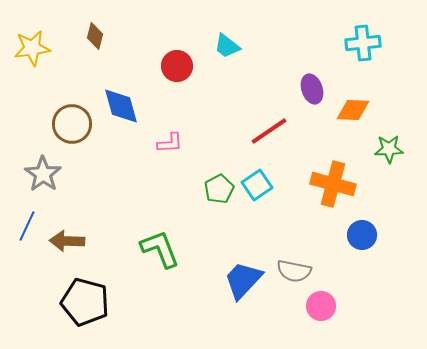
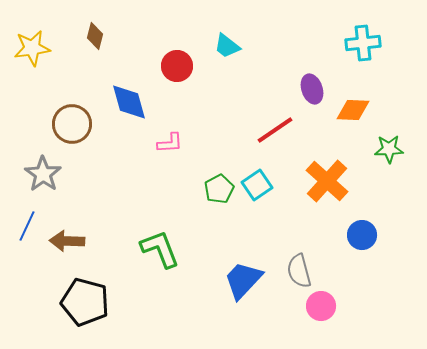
blue diamond: moved 8 px right, 4 px up
red line: moved 6 px right, 1 px up
orange cross: moved 6 px left, 3 px up; rotated 27 degrees clockwise
gray semicircle: moved 5 px right; rotated 64 degrees clockwise
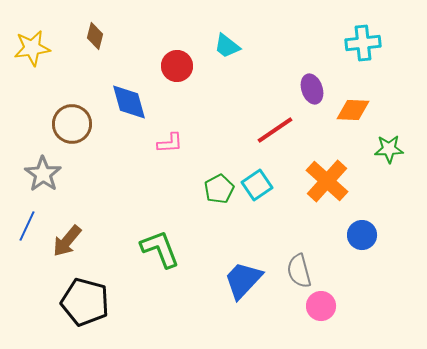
brown arrow: rotated 52 degrees counterclockwise
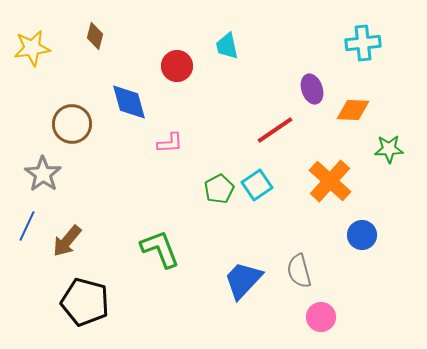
cyan trapezoid: rotated 40 degrees clockwise
orange cross: moved 3 px right
pink circle: moved 11 px down
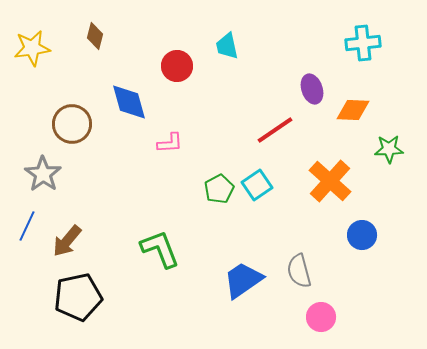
blue trapezoid: rotated 12 degrees clockwise
black pentagon: moved 7 px left, 5 px up; rotated 27 degrees counterclockwise
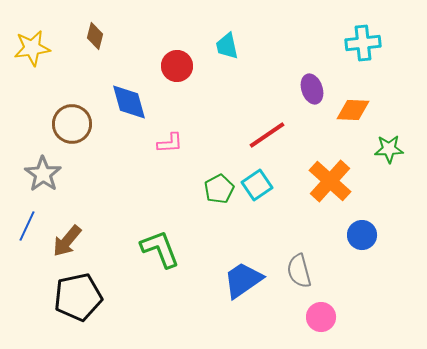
red line: moved 8 px left, 5 px down
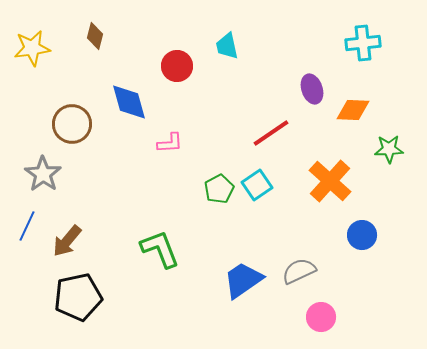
red line: moved 4 px right, 2 px up
gray semicircle: rotated 80 degrees clockwise
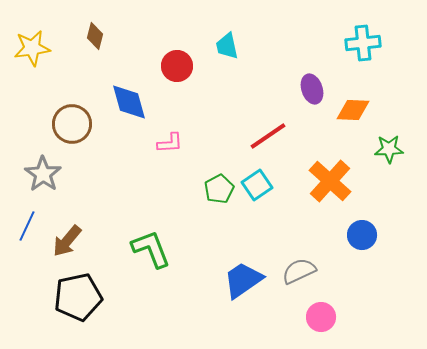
red line: moved 3 px left, 3 px down
green L-shape: moved 9 px left
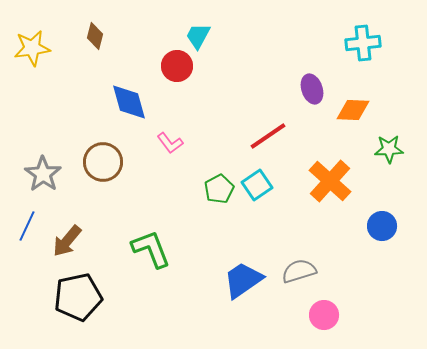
cyan trapezoid: moved 29 px left, 10 px up; rotated 40 degrees clockwise
brown circle: moved 31 px right, 38 px down
pink L-shape: rotated 56 degrees clockwise
blue circle: moved 20 px right, 9 px up
gray semicircle: rotated 8 degrees clockwise
pink circle: moved 3 px right, 2 px up
